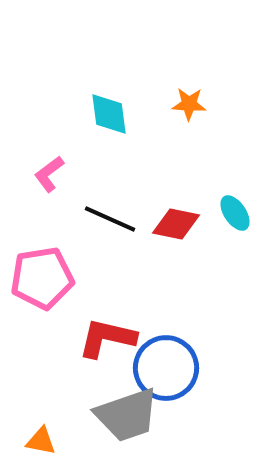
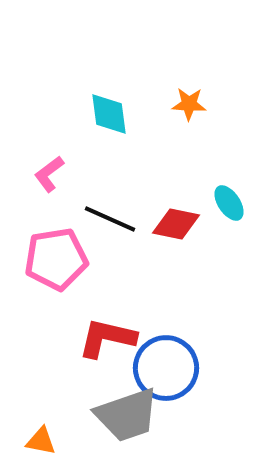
cyan ellipse: moved 6 px left, 10 px up
pink pentagon: moved 14 px right, 19 px up
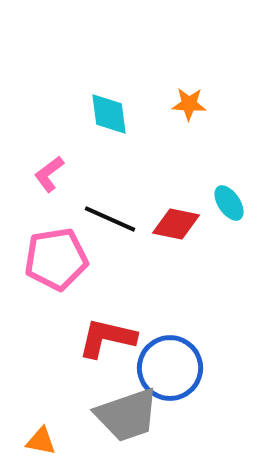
blue circle: moved 4 px right
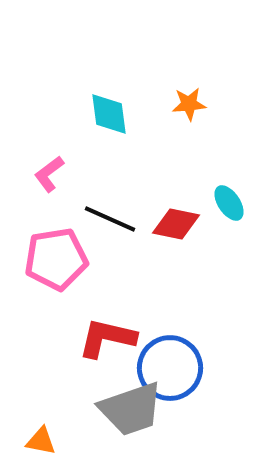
orange star: rotated 8 degrees counterclockwise
gray trapezoid: moved 4 px right, 6 px up
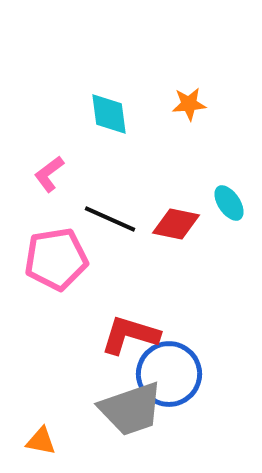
red L-shape: moved 23 px right, 3 px up; rotated 4 degrees clockwise
blue circle: moved 1 px left, 6 px down
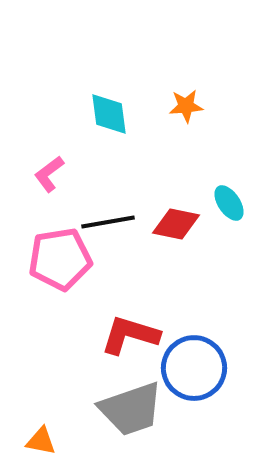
orange star: moved 3 px left, 2 px down
black line: moved 2 px left, 3 px down; rotated 34 degrees counterclockwise
pink pentagon: moved 4 px right
blue circle: moved 25 px right, 6 px up
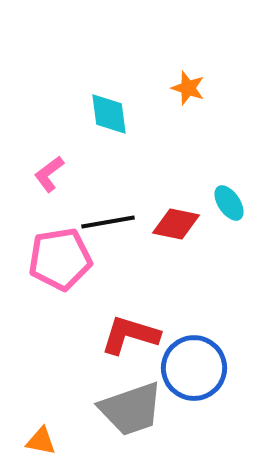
orange star: moved 2 px right, 18 px up; rotated 24 degrees clockwise
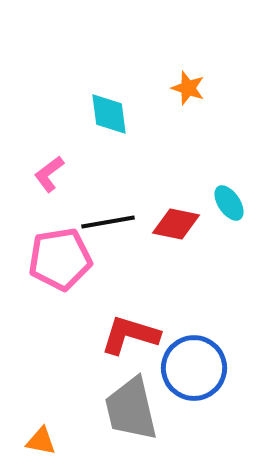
gray trapezoid: rotated 96 degrees clockwise
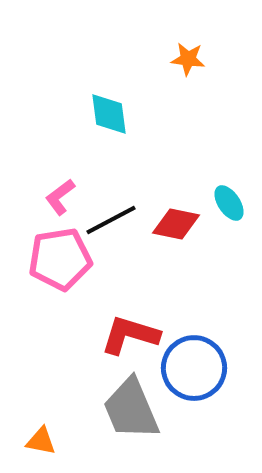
orange star: moved 29 px up; rotated 12 degrees counterclockwise
pink L-shape: moved 11 px right, 23 px down
black line: moved 3 px right, 2 px up; rotated 18 degrees counterclockwise
gray trapezoid: rotated 10 degrees counterclockwise
